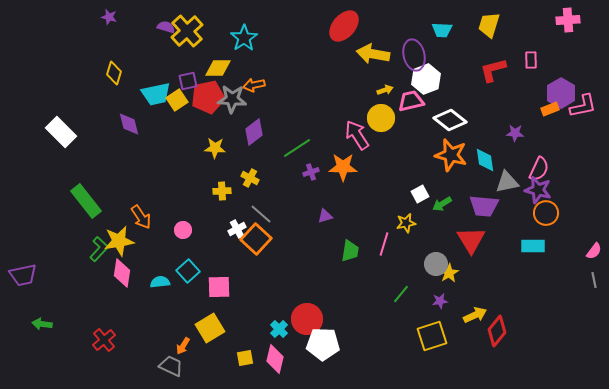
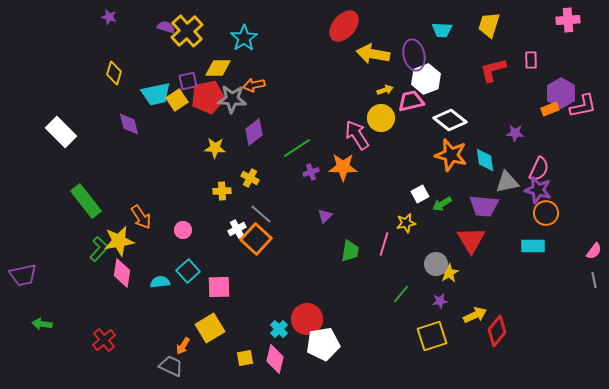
purple triangle at (325, 216): rotated 28 degrees counterclockwise
white pentagon at (323, 344): rotated 12 degrees counterclockwise
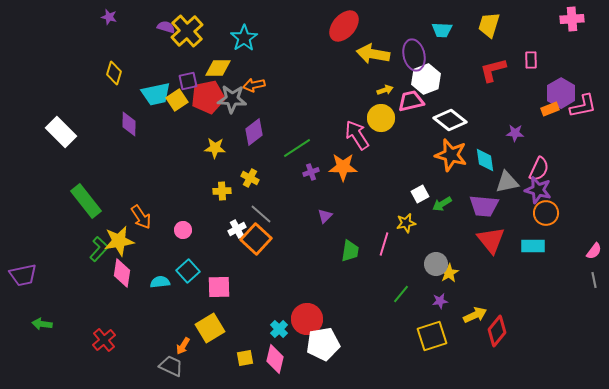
pink cross at (568, 20): moved 4 px right, 1 px up
purple diamond at (129, 124): rotated 15 degrees clockwise
red triangle at (471, 240): moved 20 px right; rotated 8 degrees counterclockwise
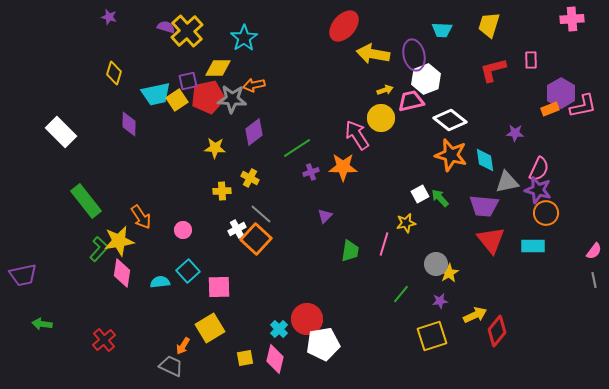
green arrow at (442, 204): moved 2 px left, 6 px up; rotated 78 degrees clockwise
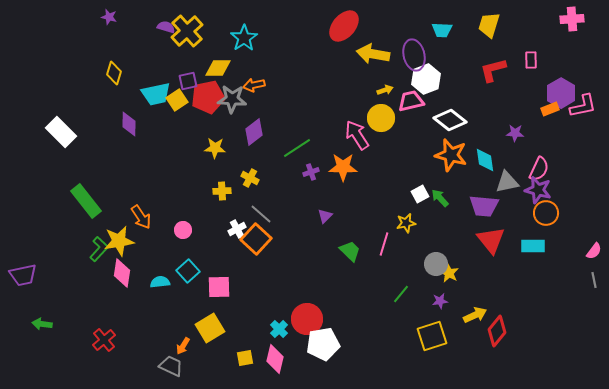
green trapezoid at (350, 251): rotated 55 degrees counterclockwise
yellow star at (449, 273): rotated 12 degrees counterclockwise
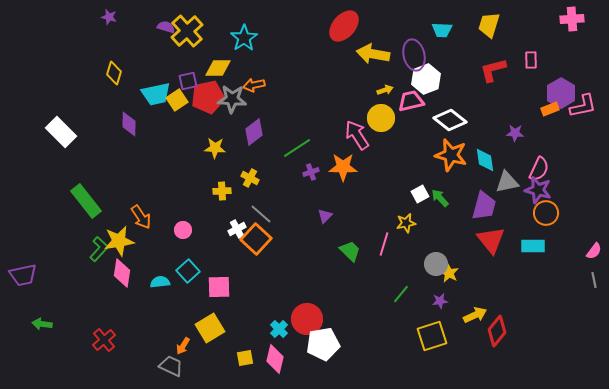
purple trapezoid at (484, 206): rotated 80 degrees counterclockwise
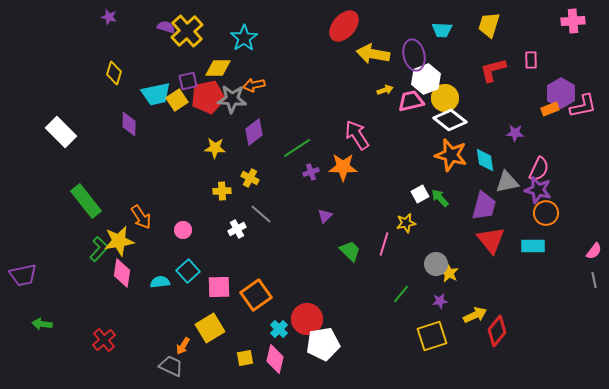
pink cross at (572, 19): moved 1 px right, 2 px down
yellow circle at (381, 118): moved 64 px right, 20 px up
orange square at (256, 239): moved 56 px down; rotated 12 degrees clockwise
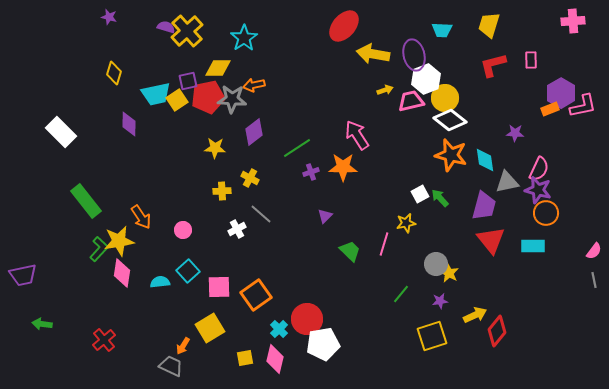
red L-shape at (493, 70): moved 5 px up
